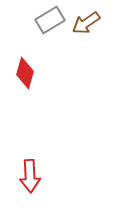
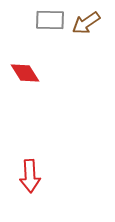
gray rectangle: rotated 32 degrees clockwise
red diamond: rotated 48 degrees counterclockwise
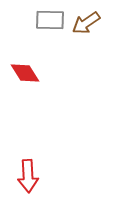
red arrow: moved 2 px left
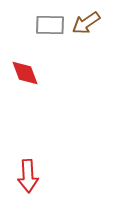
gray rectangle: moved 5 px down
red diamond: rotated 12 degrees clockwise
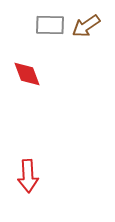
brown arrow: moved 3 px down
red diamond: moved 2 px right, 1 px down
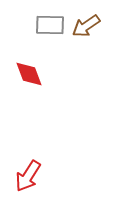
red diamond: moved 2 px right
red arrow: rotated 36 degrees clockwise
